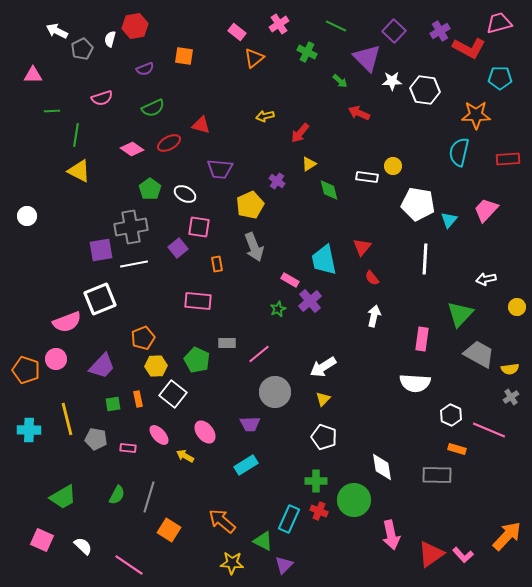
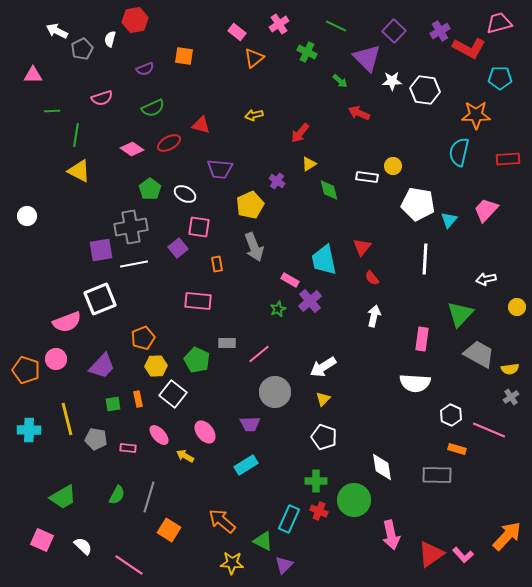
red hexagon at (135, 26): moved 6 px up
yellow arrow at (265, 116): moved 11 px left, 1 px up
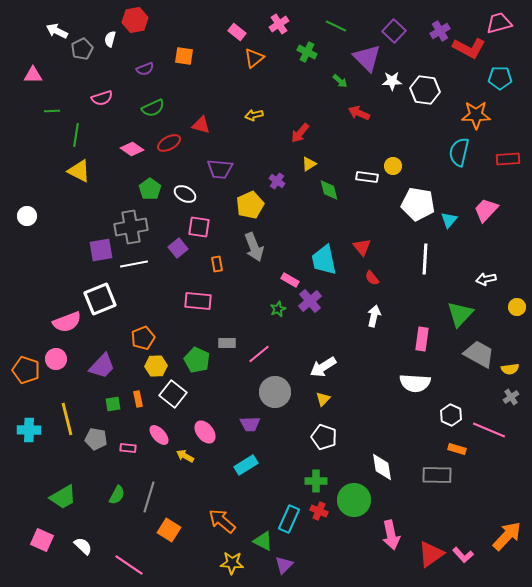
red triangle at (362, 247): rotated 18 degrees counterclockwise
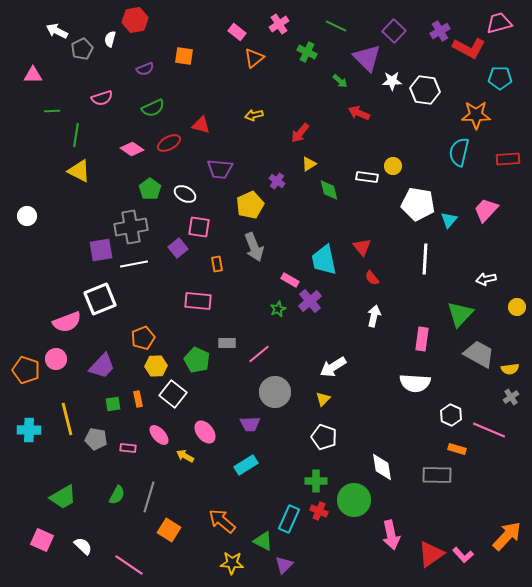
white arrow at (323, 367): moved 10 px right
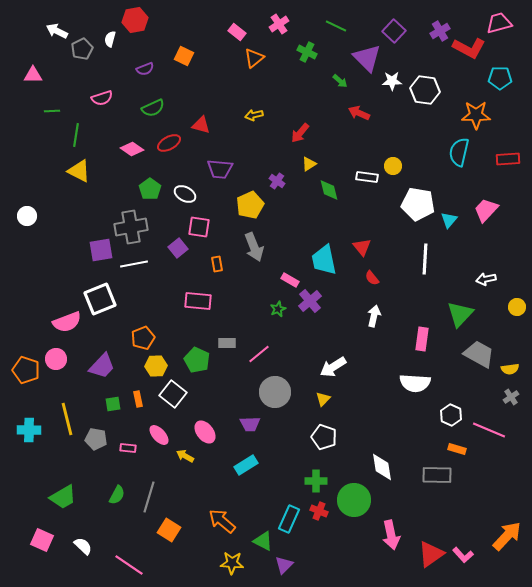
orange square at (184, 56): rotated 18 degrees clockwise
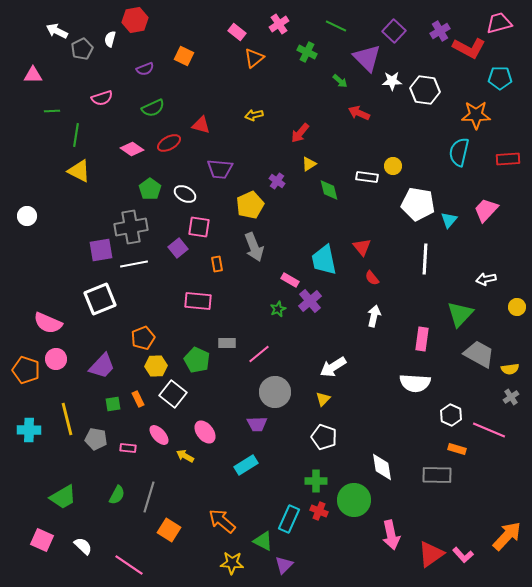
pink semicircle at (67, 322): moved 19 px left, 1 px down; rotated 44 degrees clockwise
orange rectangle at (138, 399): rotated 14 degrees counterclockwise
purple trapezoid at (250, 424): moved 7 px right
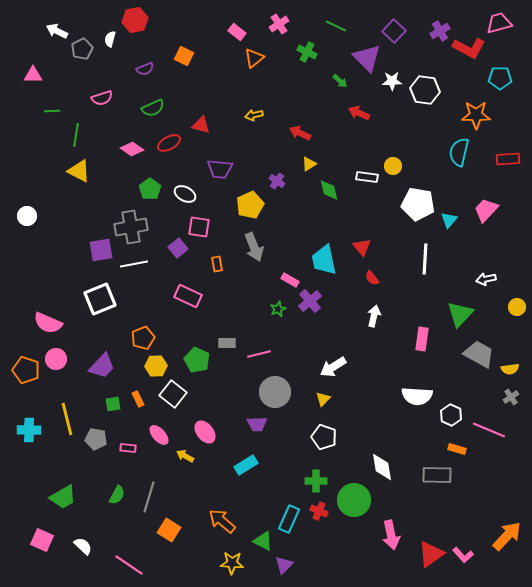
red arrow at (300, 133): rotated 75 degrees clockwise
pink rectangle at (198, 301): moved 10 px left, 5 px up; rotated 20 degrees clockwise
pink line at (259, 354): rotated 25 degrees clockwise
white semicircle at (415, 383): moved 2 px right, 13 px down
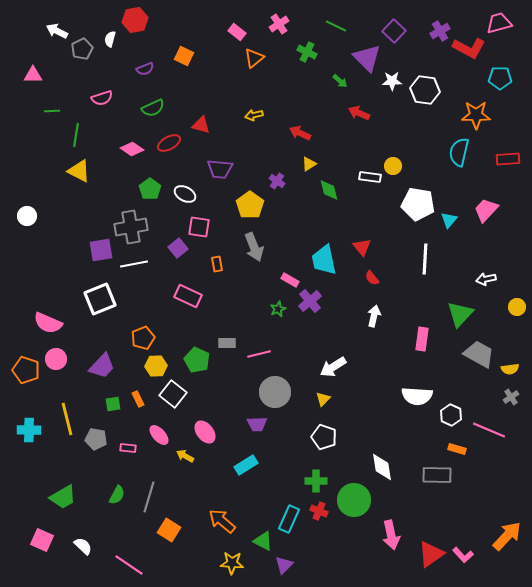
white rectangle at (367, 177): moved 3 px right
yellow pentagon at (250, 205): rotated 12 degrees counterclockwise
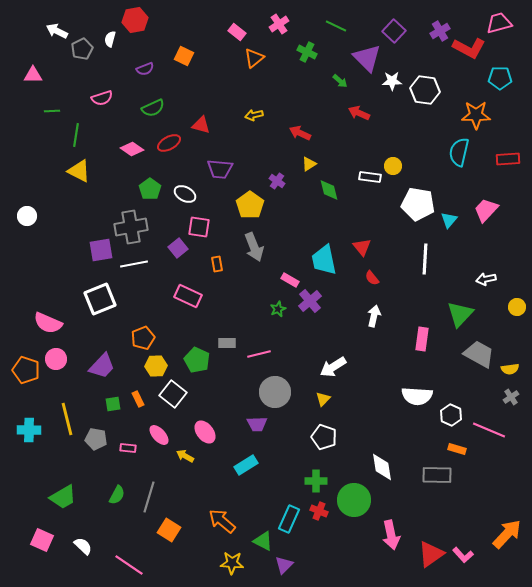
orange arrow at (507, 536): moved 2 px up
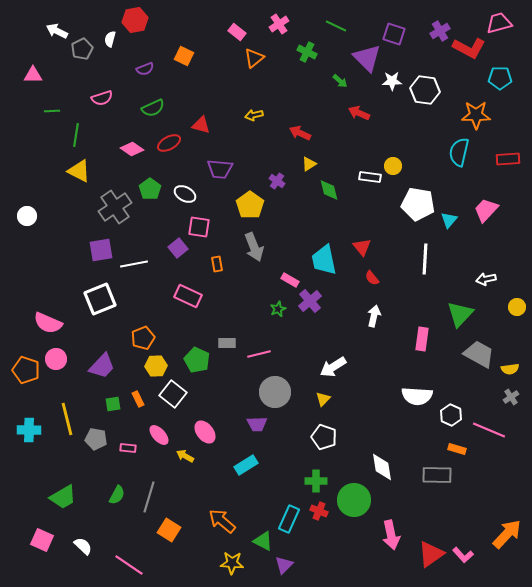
purple square at (394, 31): moved 3 px down; rotated 25 degrees counterclockwise
gray cross at (131, 227): moved 16 px left, 20 px up; rotated 24 degrees counterclockwise
